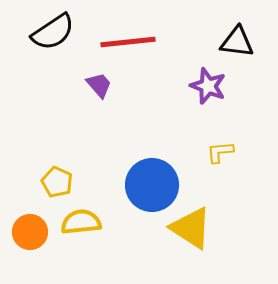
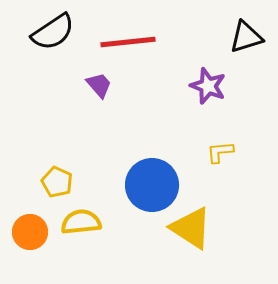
black triangle: moved 9 px right, 5 px up; rotated 24 degrees counterclockwise
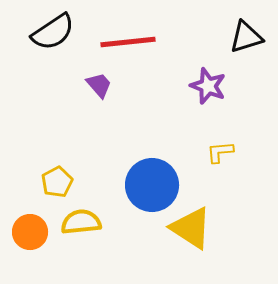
yellow pentagon: rotated 20 degrees clockwise
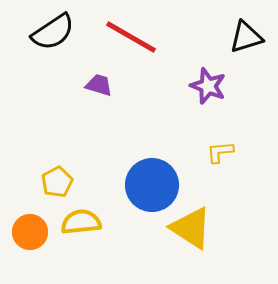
red line: moved 3 px right, 5 px up; rotated 36 degrees clockwise
purple trapezoid: rotated 32 degrees counterclockwise
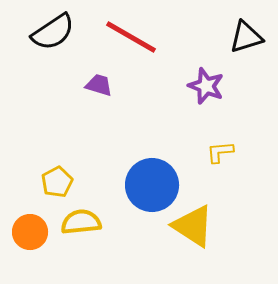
purple star: moved 2 px left
yellow triangle: moved 2 px right, 2 px up
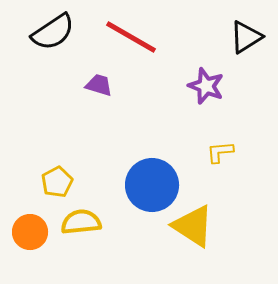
black triangle: rotated 15 degrees counterclockwise
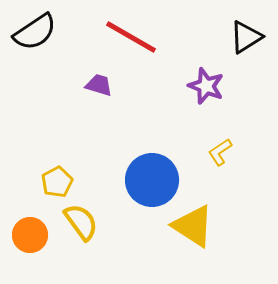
black semicircle: moved 18 px left
yellow L-shape: rotated 28 degrees counterclockwise
blue circle: moved 5 px up
yellow semicircle: rotated 60 degrees clockwise
orange circle: moved 3 px down
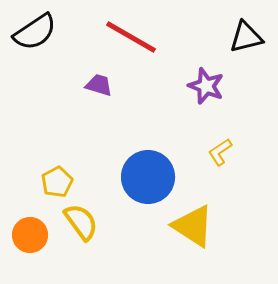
black triangle: rotated 18 degrees clockwise
blue circle: moved 4 px left, 3 px up
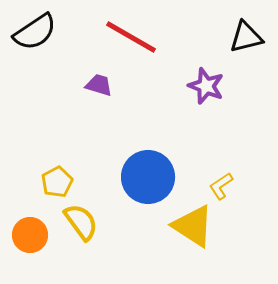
yellow L-shape: moved 1 px right, 34 px down
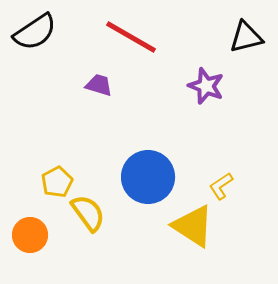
yellow semicircle: moved 7 px right, 9 px up
